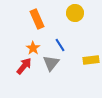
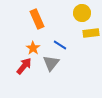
yellow circle: moved 7 px right
blue line: rotated 24 degrees counterclockwise
yellow rectangle: moved 27 px up
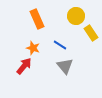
yellow circle: moved 6 px left, 3 px down
yellow rectangle: rotated 63 degrees clockwise
orange star: rotated 16 degrees counterclockwise
gray triangle: moved 14 px right, 3 px down; rotated 18 degrees counterclockwise
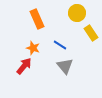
yellow circle: moved 1 px right, 3 px up
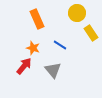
gray triangle: moved 12 px left, 4 px down
